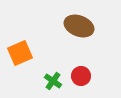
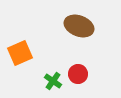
red circle: moved 3 px left, 2 px up
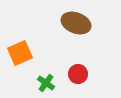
brown ellipse: moved 3 px left, 3 px up
green cross: moved 7 px left, 2 px down
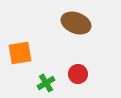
orange square: rotated 15 degrees clockwise
green cross: rotated 24 degrees clockwise
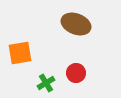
brown ellipse: moved 1 px down
red circle: moved 2 px left, 1 px up
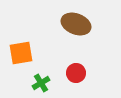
orange square: moved 1 px right
green cross: moved 5 px left
